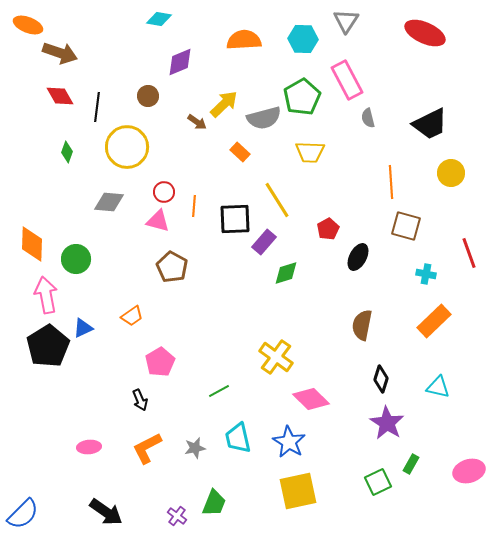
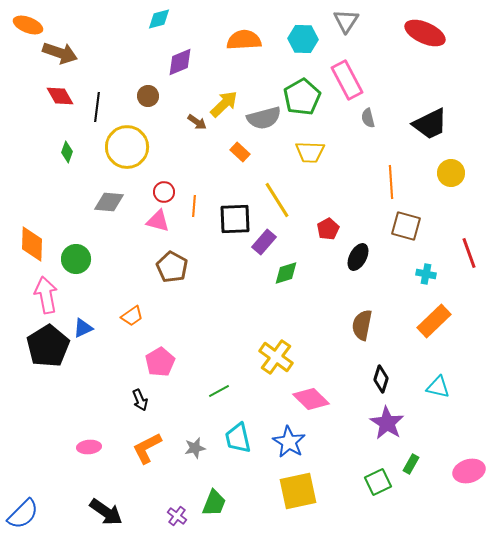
cyan diamond at (159, 19): rotated 25 degrees counterclockwise
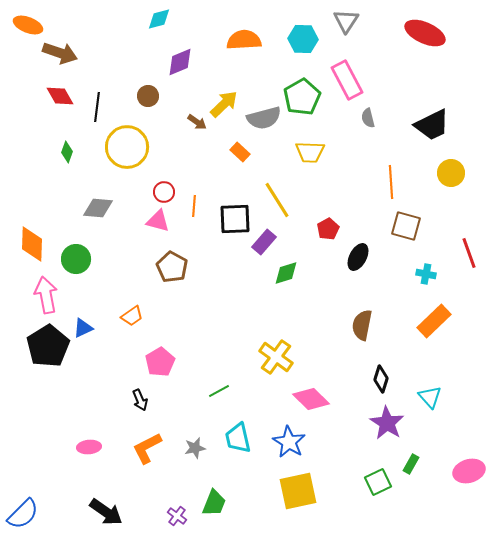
black trapezoid at (430, 124): moved 2 px right, 1 px down
gray diamond at (109, 202): moved 11 px left, 6 px down
cyan triangle at (438, 387): moved 8 px left, 10 px down; rotated 35 degrees clockwise
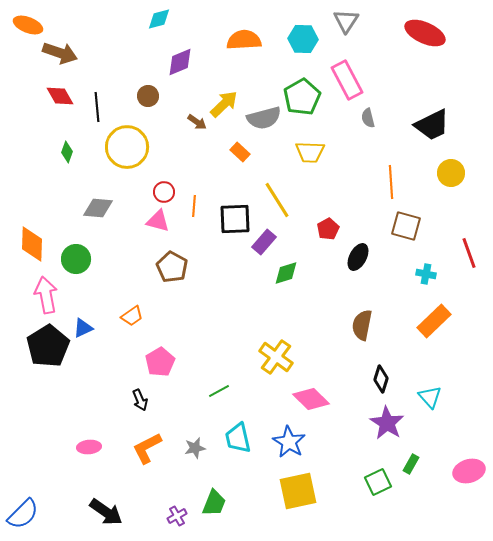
black line at (97, 107): rotated 12 degrees counterclockwise
purple cross at (177, 516): rotated 24 degrees clockwise
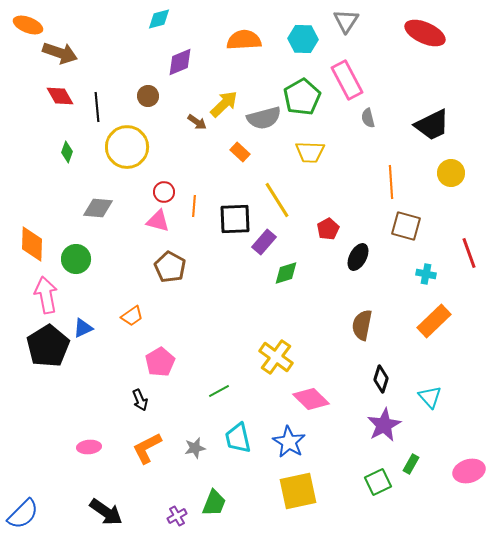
brown pentagon at (172, 267): moved 2 px left
purple star at (387, 423): moved 3 px left, 2 px down; rotated 12 degrees clockwise
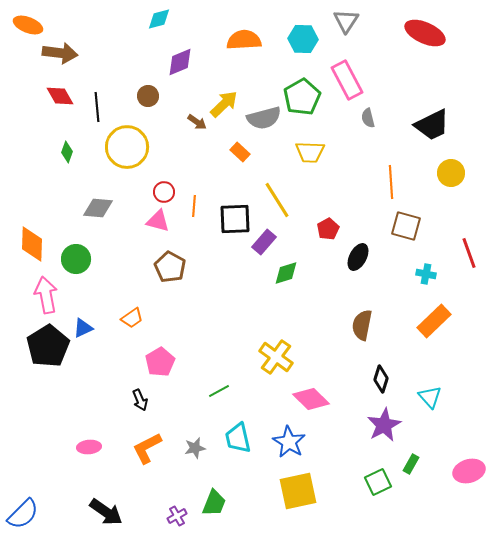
brown arrow at (60, 53): rotated 12 degrees counterclockwise
orange trapezoid at (132, 316): moved 2 px down
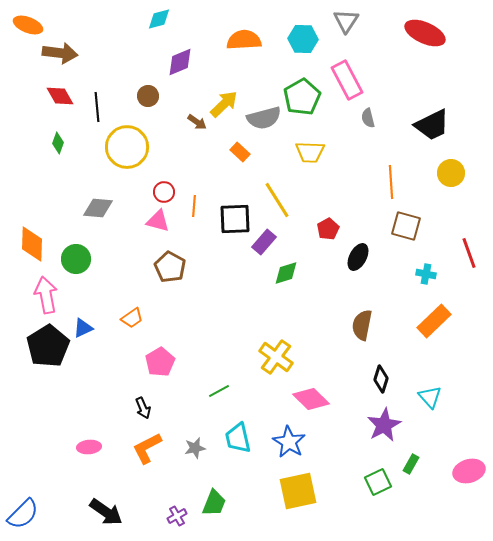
green diamond at (67, 152): moved 9 px left, 9 px up
black arrow at (140, 400): moved 3 px right, 8 px down
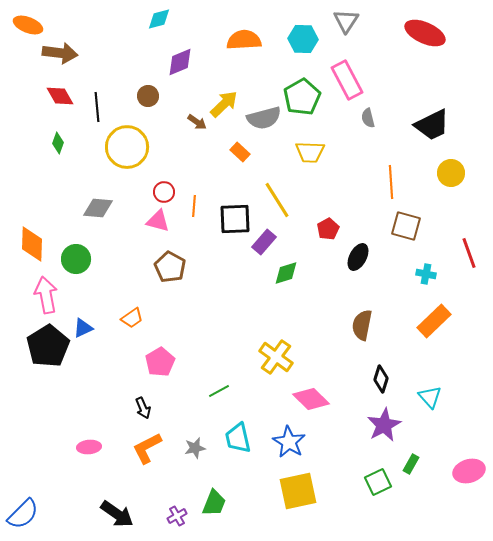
black arrow at (106, 512): moved 11 px right, 2 px down
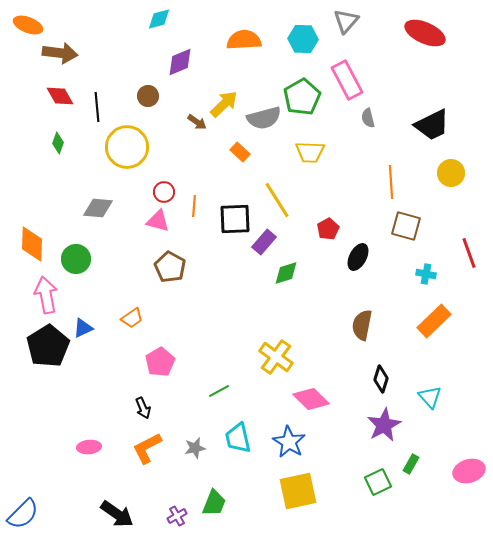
gray triangle at (346, 21): rotated 8 degrees clockwise
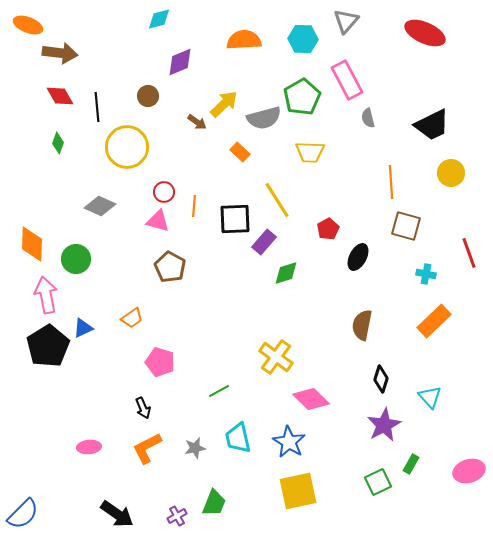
gray diamond at (98, 208): moved 2 px right, 2 px up; rotated 20 degrees clockwise
pink pentagon at (160, 362): rotated 24 degrees counterclockwise
